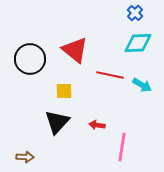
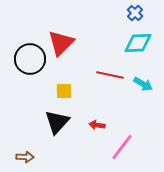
red triangle: moved 14 px left, 7 px up; rotated 36 degrees clockwise
cyan arrow: moved 1 px right, 1 px up
pink line: rotated 28 degrees clockwise
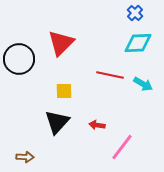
black circle: moved 11 px left
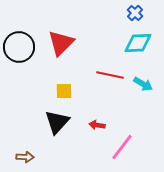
black circle: moved 12 px up
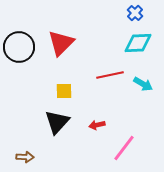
red line: rotated 24 degrees counterclockwise
red arrow: rotated 21 degrees counterclockwise
pink line: moved 2 px right, 1 px down
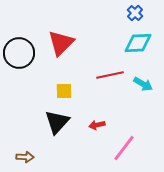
black circle: moved 6 px down
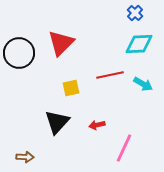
cyan diamond: moved 1 px right, 1 px down
yellow square: moved 7 px right, 3 px up; rotated 12 degrees counterclockwise
pink line: rotated 12 degrees counterclockwise
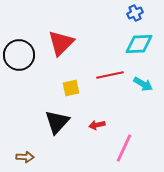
blue cross: rotated 21 degrees clockwise
black circle: moved 2 px down
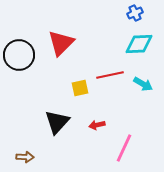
yellow square: moved 9 px right
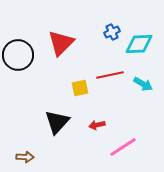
blue cross: moved 23 px left, 19 px down
black circle: moved 1 px left
pink line: moved 1 px left, 1 px up; rotated 32 degrees clockwise
